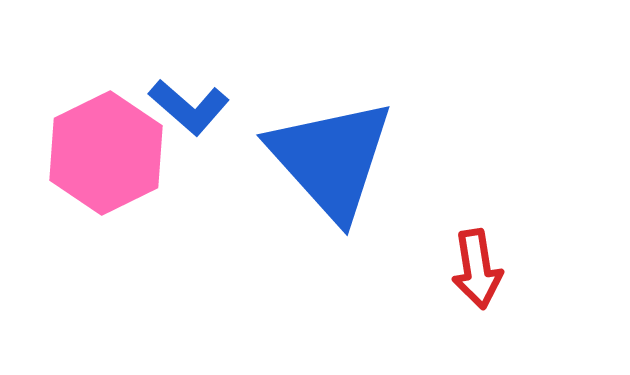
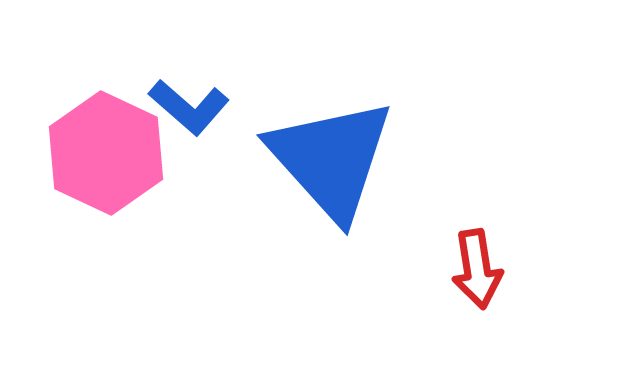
pink hexagon: rotated 9 degrees counterclockwise
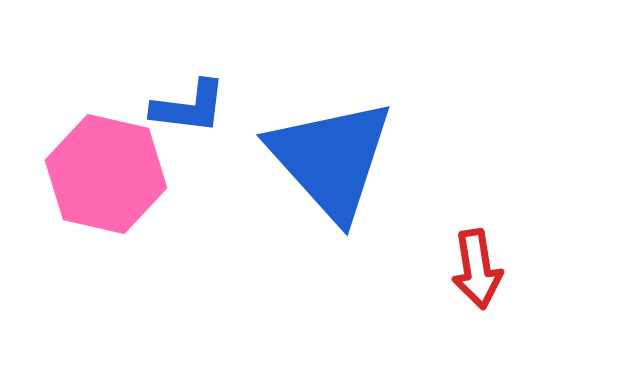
blue L-shape: rotated 34 degrees counterclockwise
pink hexagon: moved 21 px down; rotated 12 degrees counterclockwise
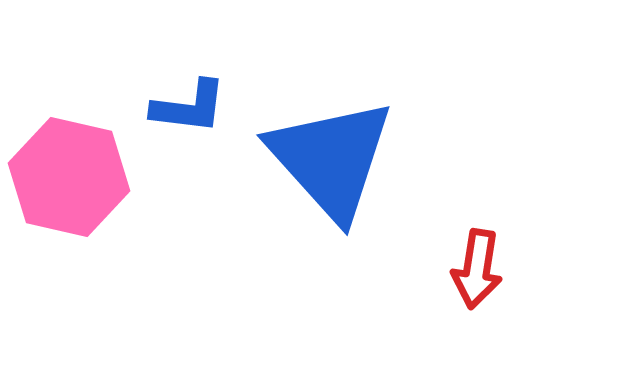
pink hexagon: moved 37 px left, 3 px down
red arrow: rotated 18 degrees clockwise
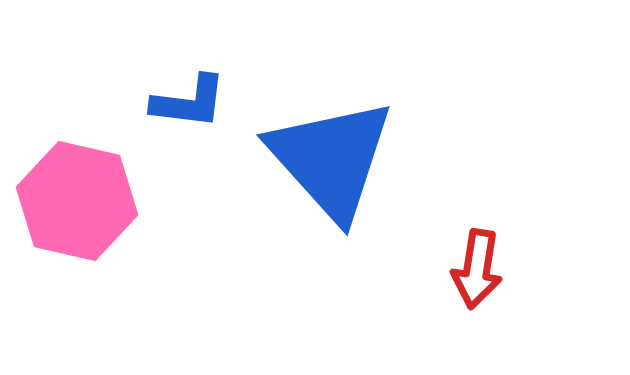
blue L-shape: moved 5 px up
pink hexagon: moved 8 px right, 24 px down
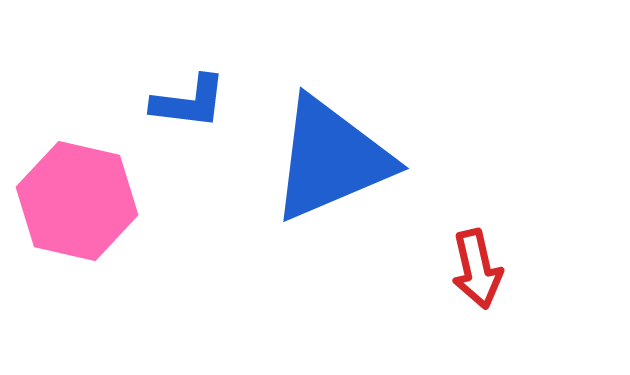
blue triangle: rotated 49 degrees clockwise
red arrow: rotated 22 degrees counterclockwise
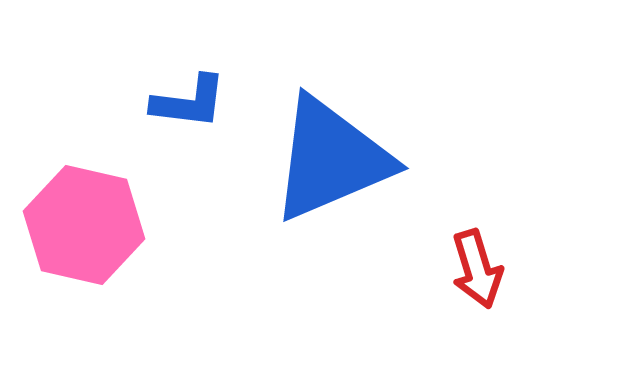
pink hexagon: moved 7 px right, 24 px down
red arrow: rotated 4 degrees counterclockwise
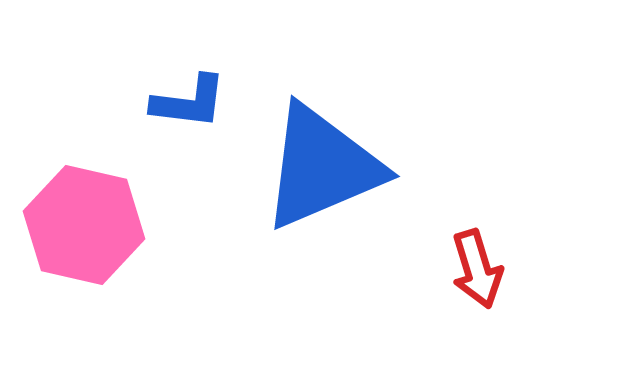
blue triangle: moved 9 px left, 8 px down
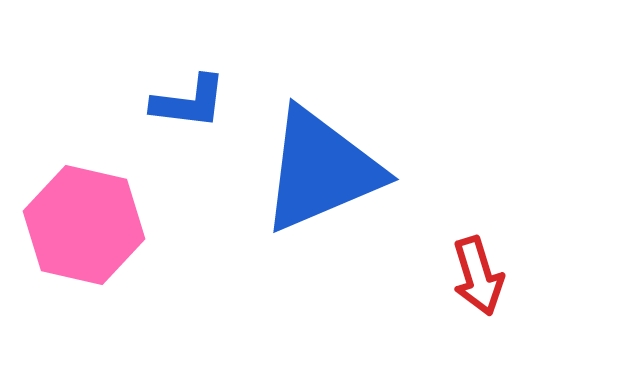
blue triangle: moved 1 px left, 3 px down
red arrow: moved 1 px right, 7 px down
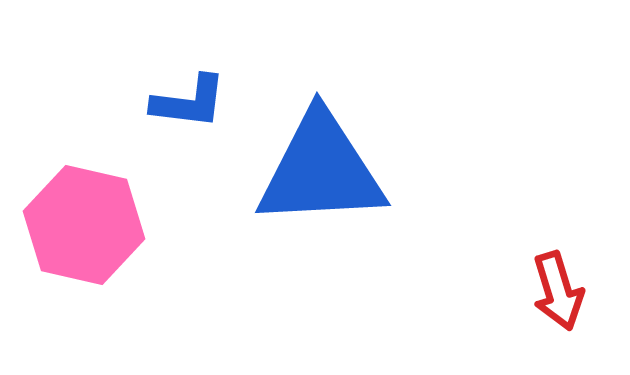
blue triangle: rotated 20 degrees clockwise
red arrow: moved 80 px right, 15 px down
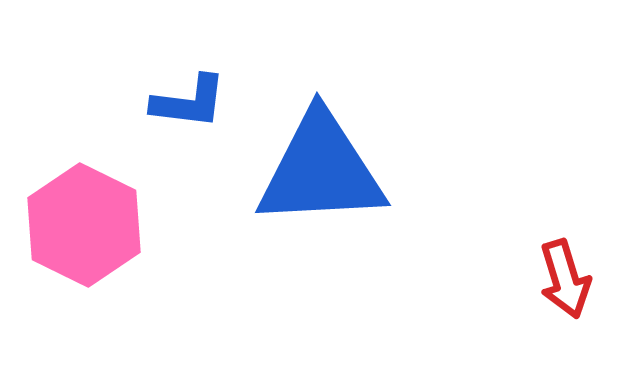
pink hexagon: rotated 13 degrees clockwise
red arrow: moved 7 px right, 12 px up
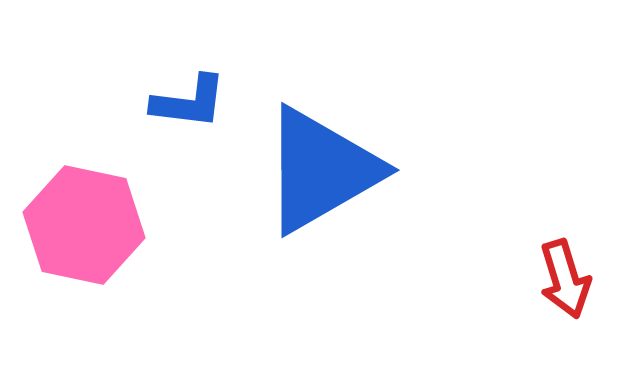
blue triangle: rotated 27 degrees counterclockwise
pink hexagon: rotated 14 degrees counterclockwise
